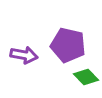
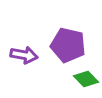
green diamond: moved 2 px down
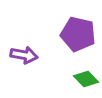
purple pentagon: moved 10 px right, 11 px up
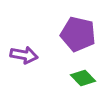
green diamond: moved 3 px left, 1 px up
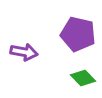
purple arrow: moved 3 px up
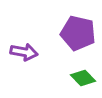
purple pentagon: moved 1 px up
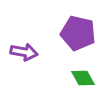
green diamond: rotated 15 degrees clockwise
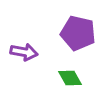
green diamond: moved 13 px left
